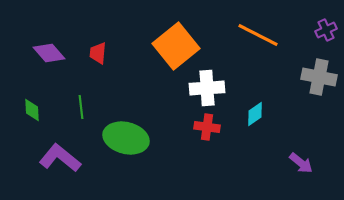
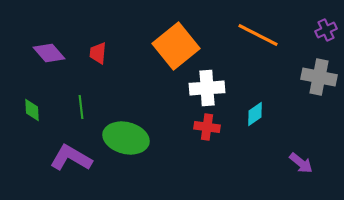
purple L-shape: moved 11 px right; rotated 9 degrees counterclockwise
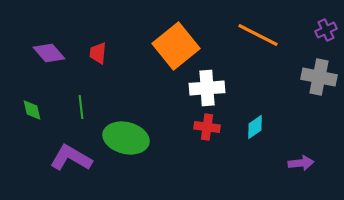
green diamond: rotated 10 degrees counterclockwise
cyan diamond: moved 13 px down
purple arrow: rotated 45 degrees counterclockwise
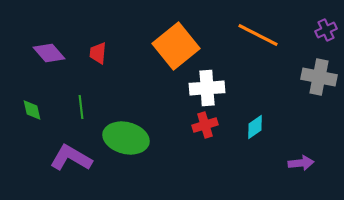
red cross: moved 2 px left, 2 px up; rotated 25 degrees counterclockwise
